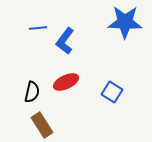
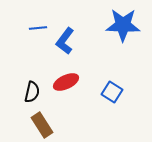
blue star: moved 2 px left, 3 px down
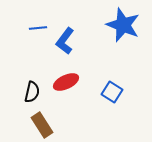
blue star: rotated 20 degrees clockwise
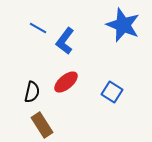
blue line: rotated 36 degrees clockwise
red ellipse: rotated 15 degrees counterclockwise
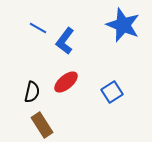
blue square: rotated 25 degrees clockwise
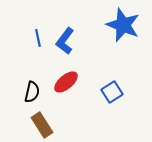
blue line: moved 10 px down; rotated 48 degrees clockwise
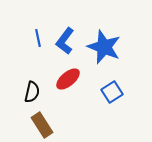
blue star: moved 19 px left, 22 px down
red ellipse: moved 2 px right, 3 px up
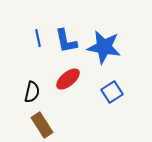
blue L-shape: moved 1 px right; rotated 48 degrees counterclockwise
blue star: rotated 12 degrees counterclockwise
